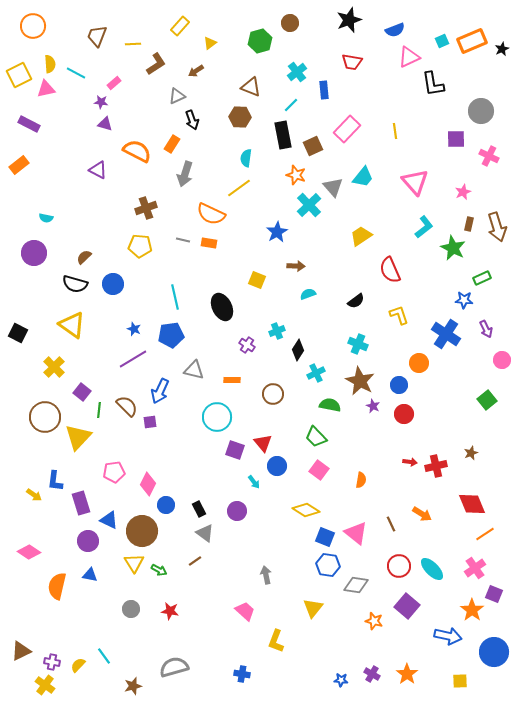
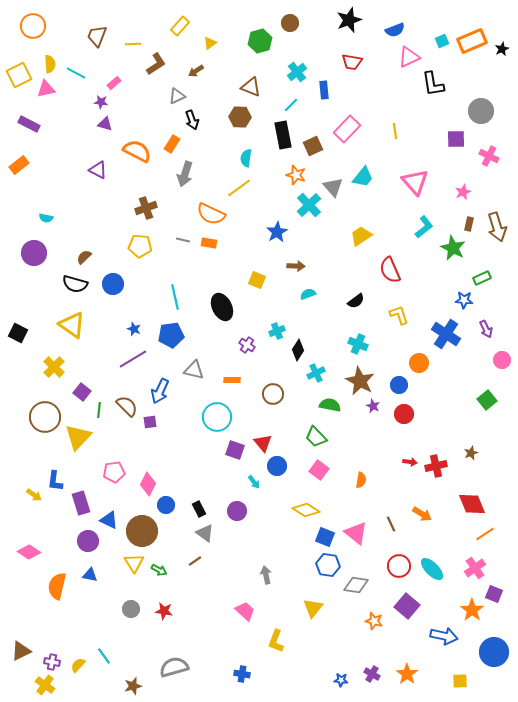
red star at (170, 611): moved 6 px left
blue arrow at (448, 636): moved 4 px left
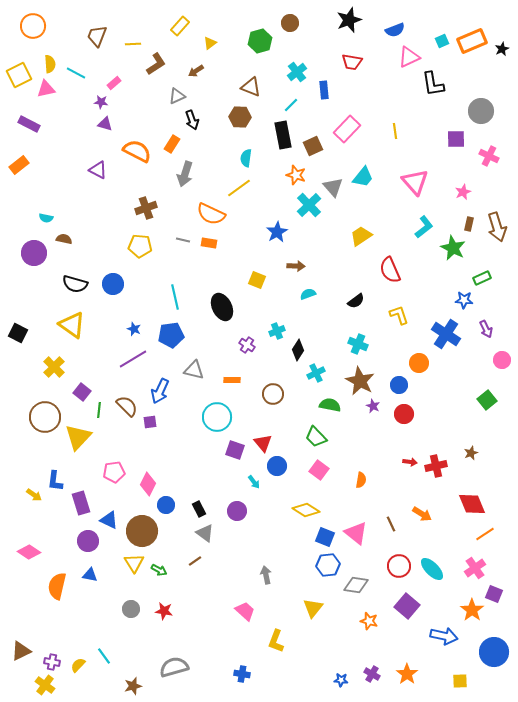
brown semicircle at (84, 257): moved 20 px left, 18 px up; rotated 56 degrees clockwise
blue hexagon at (328, 565): rotated 15 degrees counterclockwise
orange star at (374, 621): moved 5 px left
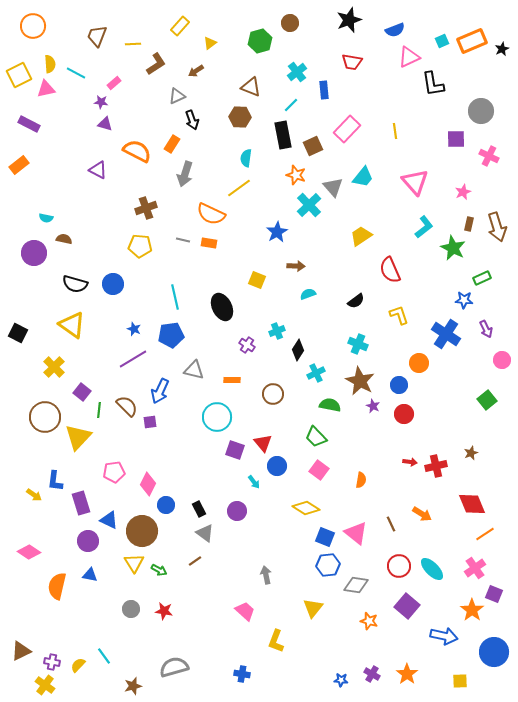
yellow diamond at (306, 510): moved 2 px up
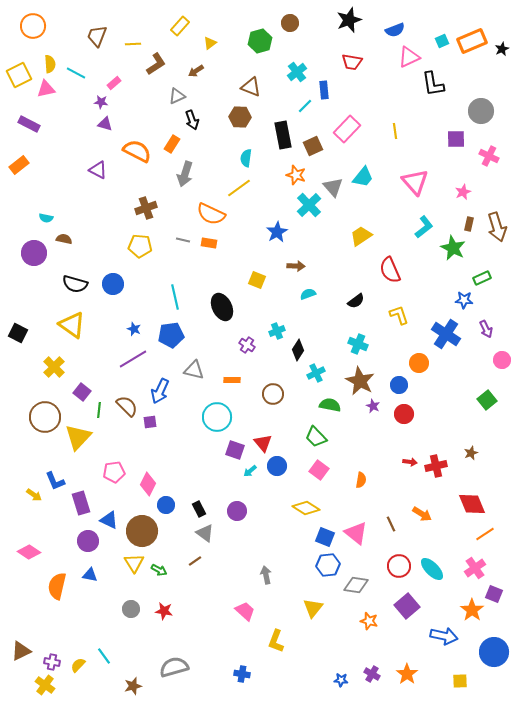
cyan line at (291, 105): moved 14 px right, 1 px down
blue L-shape at (55, 481): rotated 30 degrees counterclockwise
cyan arrow at (254, 482): moved 4 px left, 11 px up; rotated 88 degrees clockwise
purple square at (407, 606): rotated 10 degrees clockwise
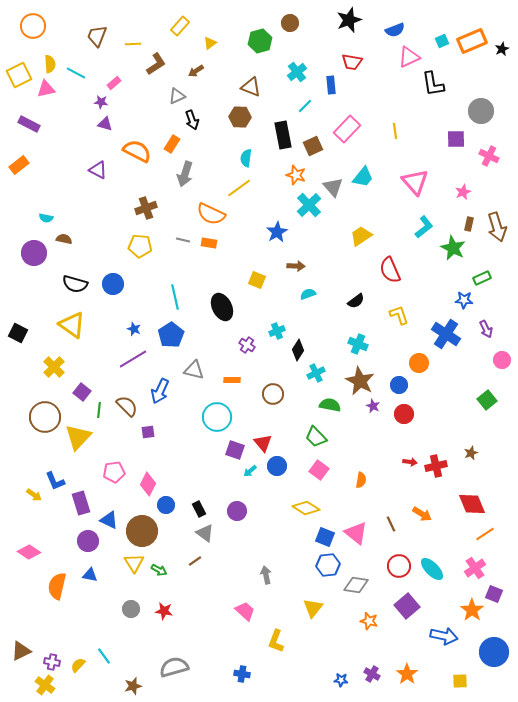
blue rectangle at (324, 90): moved 7 px right, 5 px up
blue pentagon at (171, 335): rotated 25 degrees counterclockwise
purple square at (150, 422): moved 2 px left, 10 px down
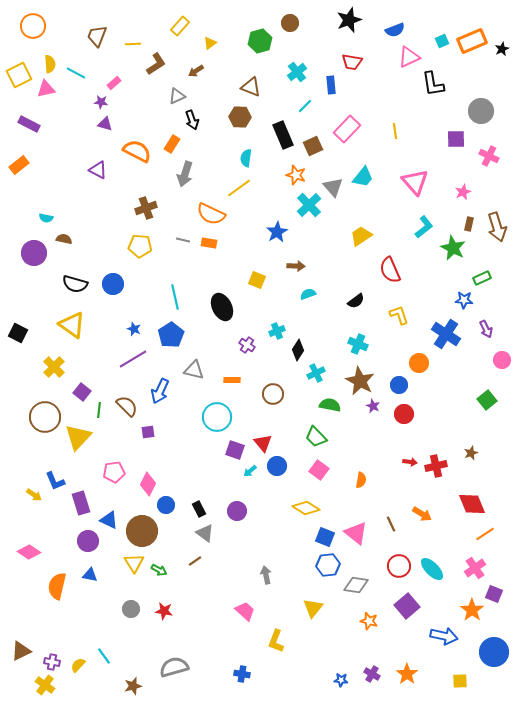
black rectangle at (283, 135): rotated 12 degrees counterclockwise
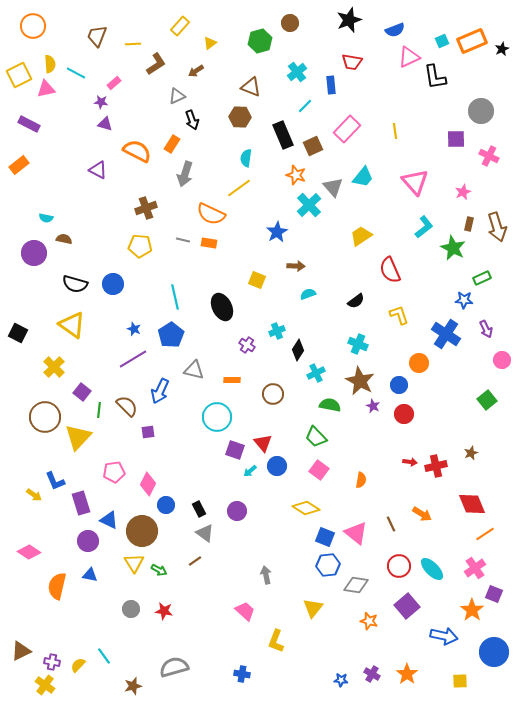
black L-shape at (433, 84): moved 2 px right, 7 px up
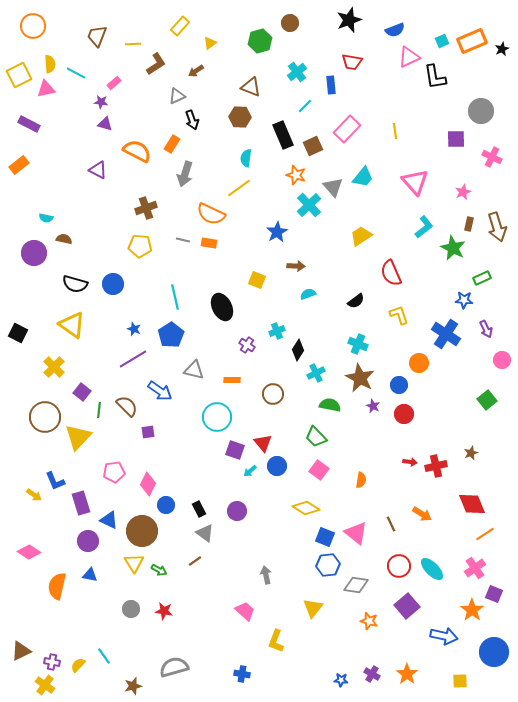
pink cross at (489, 156): moved 3 px right, 1 px down
red semicircle at (390, 270): moved 1 px right, 3 px down
brown star at (360, 381): moved 3 px up
blue arrow at (160, 391): rotated 80 degrees counterclockwise
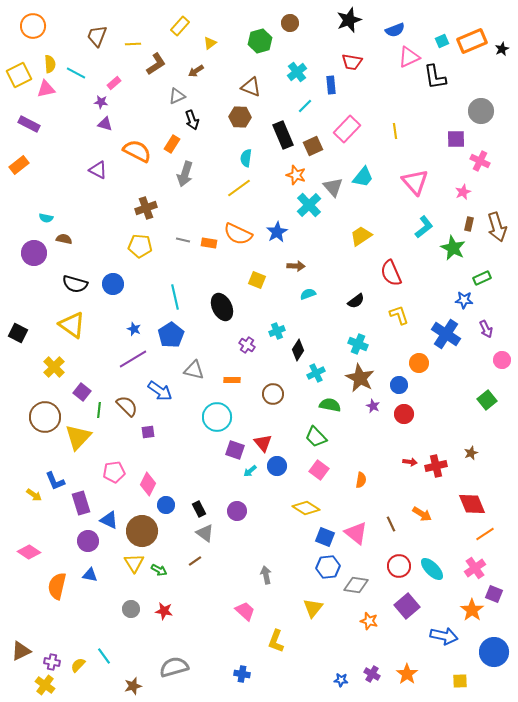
pink cross at (492, 157): moved 12 px left, 4 px down
orange semicircle at (211, 214): moved 27 px right, 20 px down
blue hexagon at (328, 565): moved 2 px down
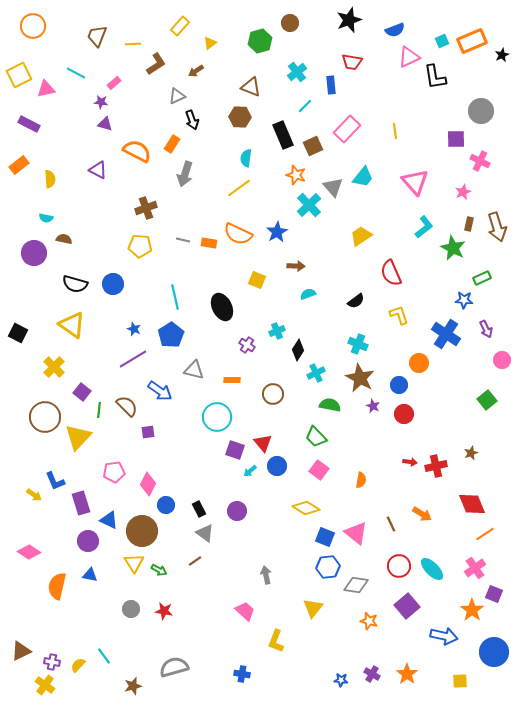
black star at (502, 49): moved 6 px down
yellow semicircle at (50, 64): moved 115 px down
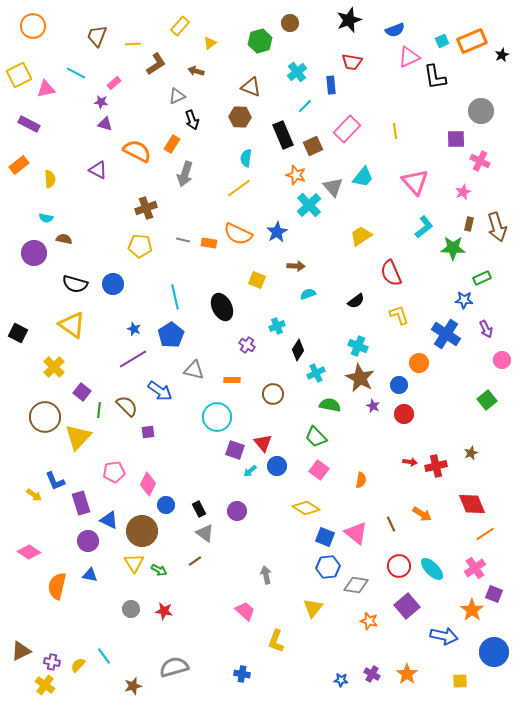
brown arrow at (196, 71): rotated 49 degrees clockwise
green star at (453, 248): rotated 25 degrees counterclockwise
cyan cross at (277, 331): moved 5 px up
cyan cross at (358, 344): moved 2 px down
